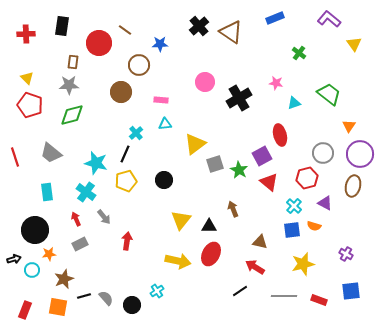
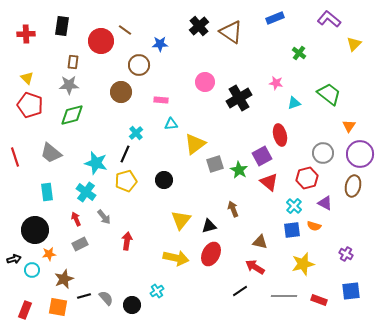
red circle at (99, 43): moved 2 px right, 2 px up
yellow triangle at (354, 44): rotated 21 degrees clockwise
cyan triangle at (165, 124): moved 6 px right
black triangle at (209, 226): rotated 14 degrees counterclockwise
yellow arrow at (178, 261): moved 2 px left, 3 px up
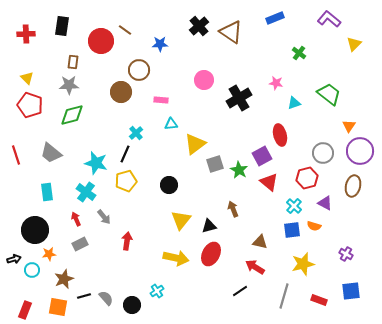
brown circle at (139, 65): moved 5 px down
pink circle at (205, 82): moved 1 px left, 2 px up
purple circle at (360, 154): moved 3 px up
red line at (15, 157): moved 1 px right, 2 px up
black circle at (164, 180): moved 5 px right, 5 px down
gray line at (284, 296): rotated 75 degrees counterclockwise
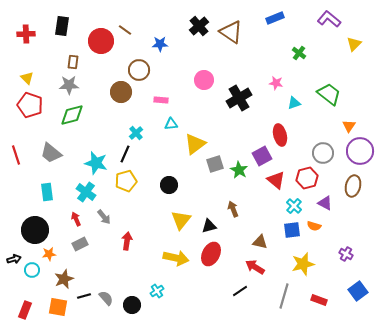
red triangle at (269, 182): moved 7 px right, 2 px up
blue square at (351, 291): moved 7 px right; rotated 30 degrees counterclockwise
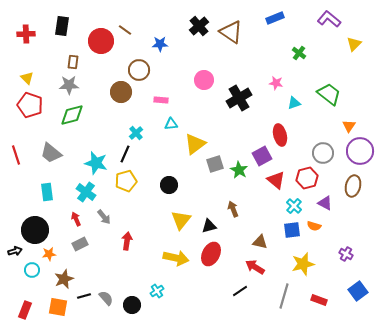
black arrow at (14, 259): moved 1 px right, 8 px up
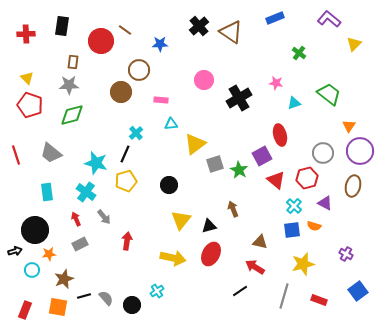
yellow arrow at (176, 258): moved 3 px left
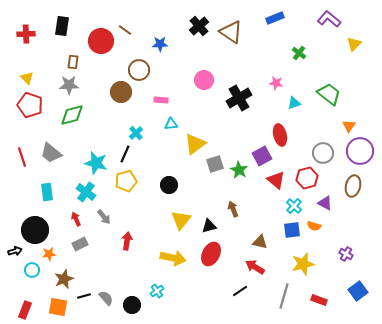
red line at (16, 155): moved 6 px right, 2 px down
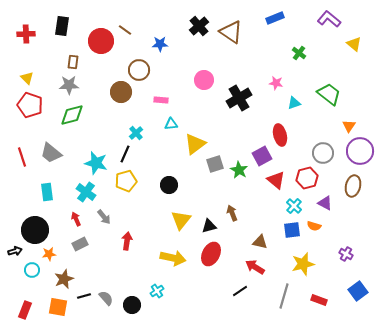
yellow triangle at (354, 44): rotated 35 degrees counterclockwise
brown arrow at (233, 209): moved 1 px left, 4 px down
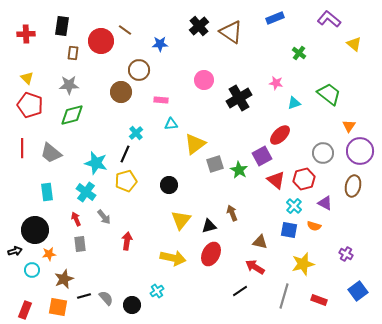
brown rectangle at (73, 62): moved 9 px up
red ellipse at (280, 135): rotated 60 degrees clockwise
red line at (22, 157): moved 9 px up; rotated 18 degrees clockwise
red hexagon at (307, 178): moved 3 px left, 1 px down
blue square at (292, 230): moved 3 px left; rotated 18 degrees clockwise
gray rectangle at (80, 244): rotated 70 degrees counterclockwise
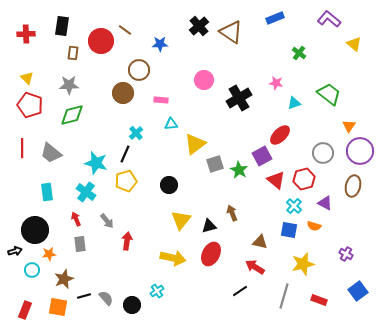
brown circle at (121, 92): moved 2 px right, 1 px down
gray arrow at (104, 217): moved 3 px right, 4 px down
